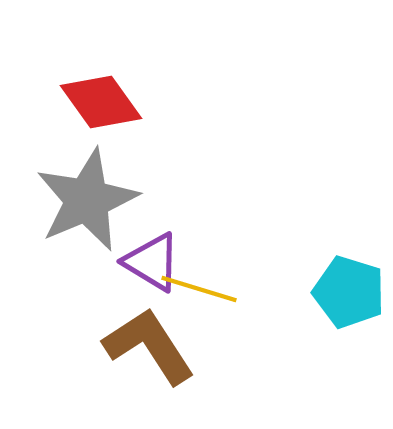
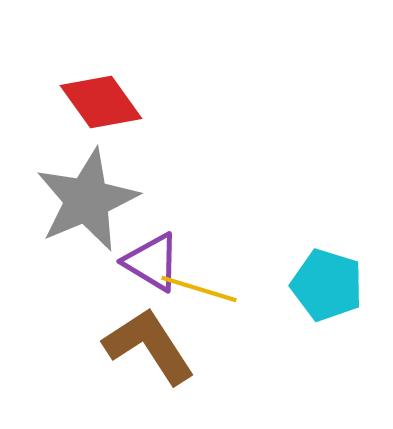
cyan pentagon: moved 22 px left, 7 px up
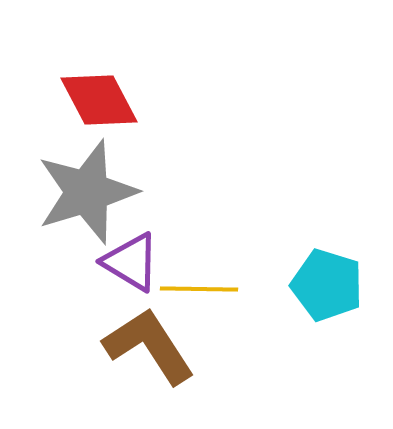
red diamond: moved 2 px left, 2 px up; rotated 8 degrees clockwise
gray star: moved 8 px up; rotated 6 degrees clockwise
purple triangle: moved 21 px left
yellow line: rotated 16 degrees counterclockwise
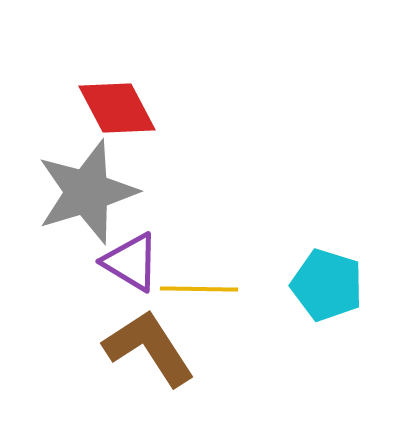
red diamond: moved 18 px right, 8 px down
brown L-shape: moved 2 px down
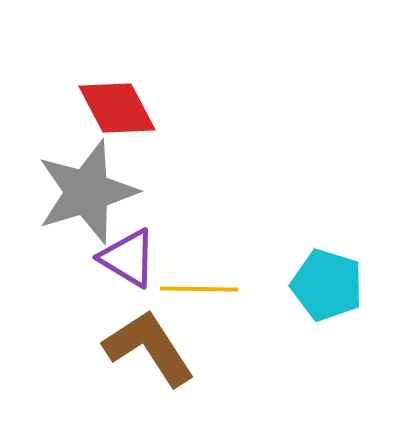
purple triangle: moved 3 px left, 4 px up
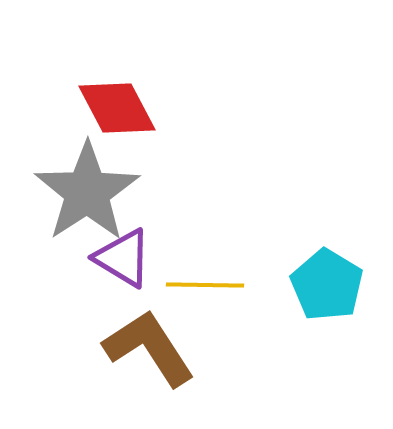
gray star: rotated 16 degrees counterclockwise
purple triangle: moved 5 px left
cyan pentagon: rotated 14 degrees clockwise
yellow line: moved 6 px right, 4 px up
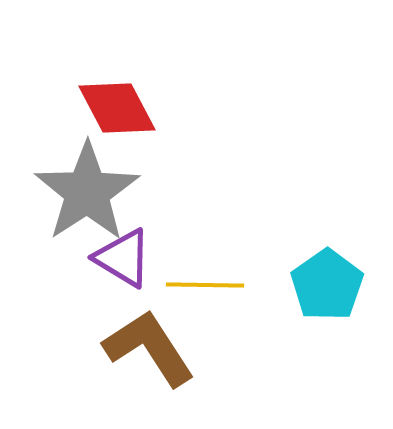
cyan pentagon: rotated 6 degrees clockwise
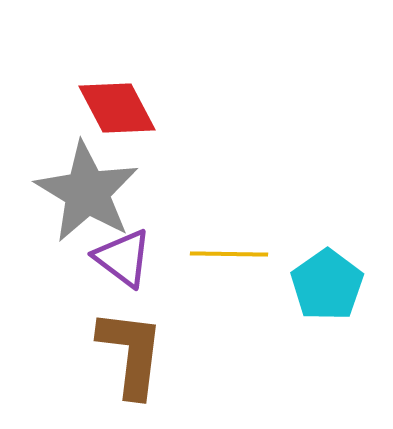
gray star: rotated 8 degrees counterclockwise
purple triangle: rotated 6 degrees clockwise
yellow line: moved 24 px right, 31 px up
brown L-shape: moved 18 px left, 5 px down; rotated 40 degrees clockwise
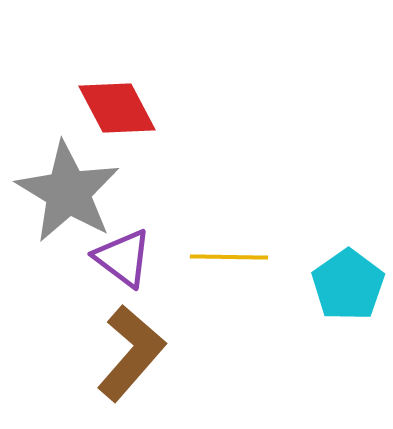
gray star: moved 19 px left
yellow line: moved 3 px down
cyan pentagon: moved 21 px right
brown L-shape: rotated 34 degrees clockwise
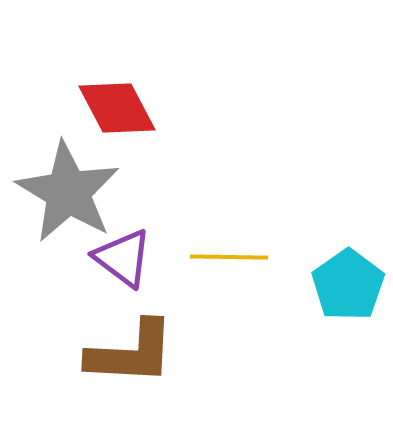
brown L-shape: rotated 52 degrees clockwise
